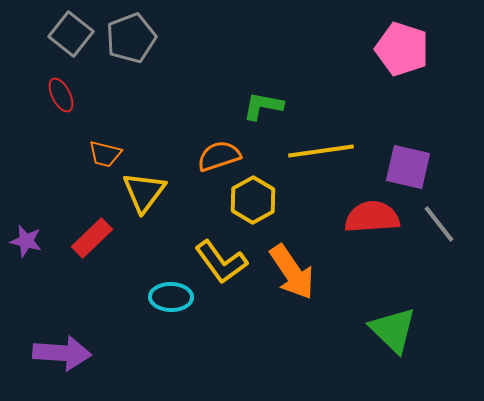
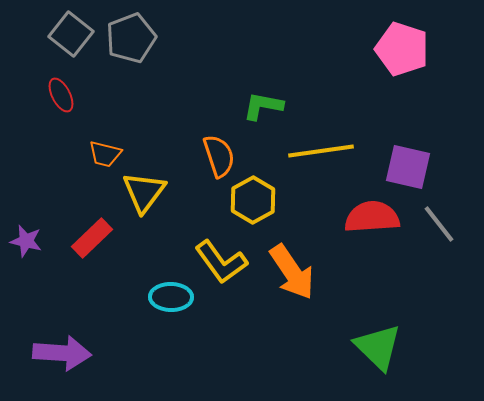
orange semicircle: rotated 90 degrees clockwise
green triangle: moved 15 px left, 17 px down
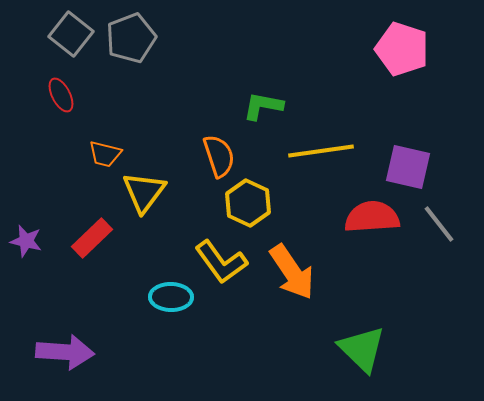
yellow hexagon: moved 5 px left, 3 px down; rotated 6 degrees counterclockwise
green triangle: moved 16 px left, 2 px down
purple arrow: moved 3 px right, 1 px up
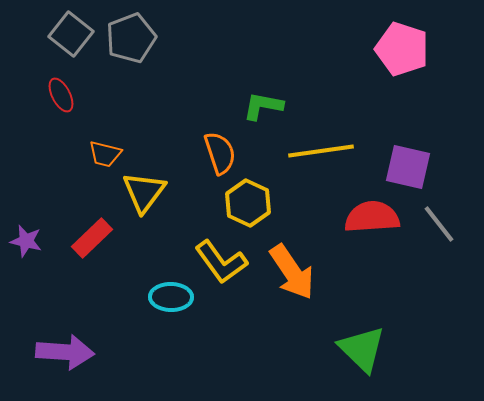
orange semicircle: moved 1 px right, 3 px up
